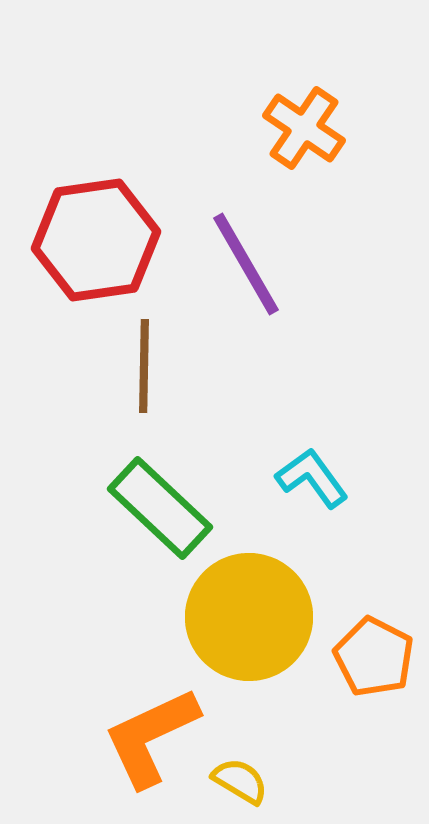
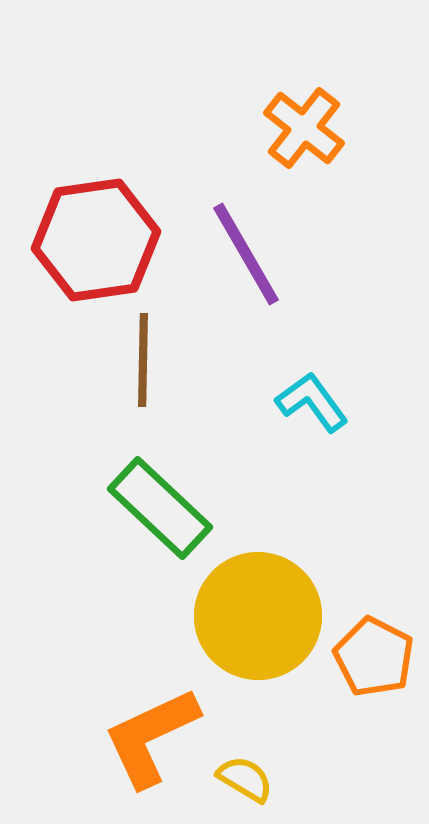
orange cross: rotated 4 degrees clockwise
purple line: moved 10 px up
brown line: moved 1 px left, 6 px up
cyan L-shape: moved 76 px up
yellow circle: moved 9 px right, 1 px up
yellow semicircle: moved 5 px right, 2 px up
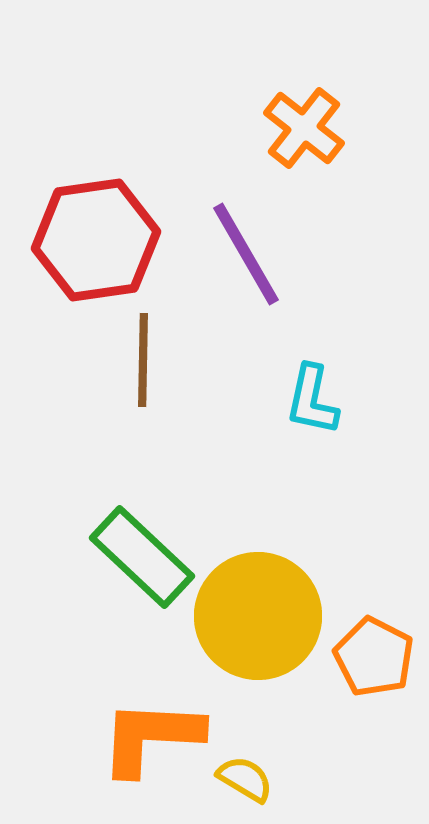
cyan L-shape: moved 2 px up; rotated 132 degrees counterclockwise
green rectangle: moved 18 px left, 49 px down
orange L-shape: rotated 28 degrees clockwise
